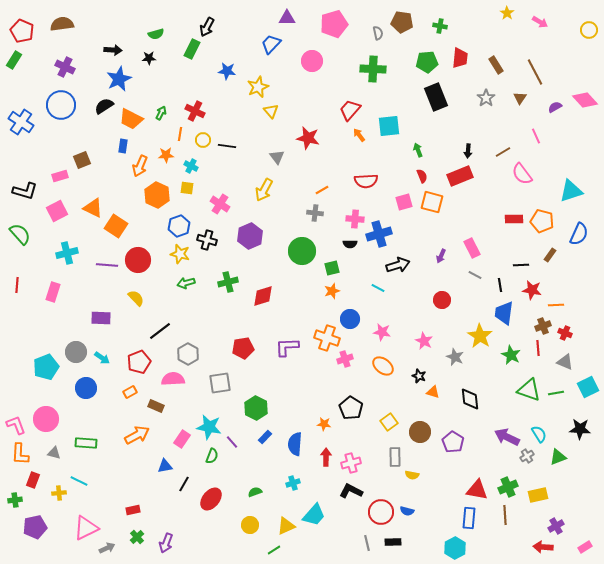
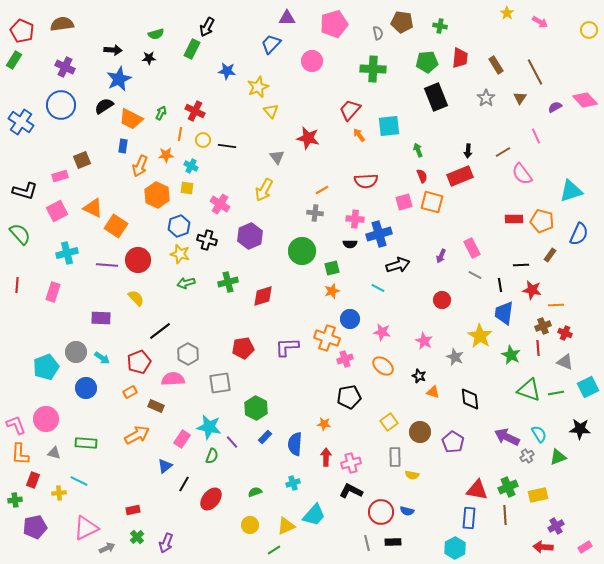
black pentagon at (351, 408): moved 2 px left, 11 px up; rotated 30 degrees clockwise
blue triangle at (165, 466): rotated 28 degrees counterclockwise
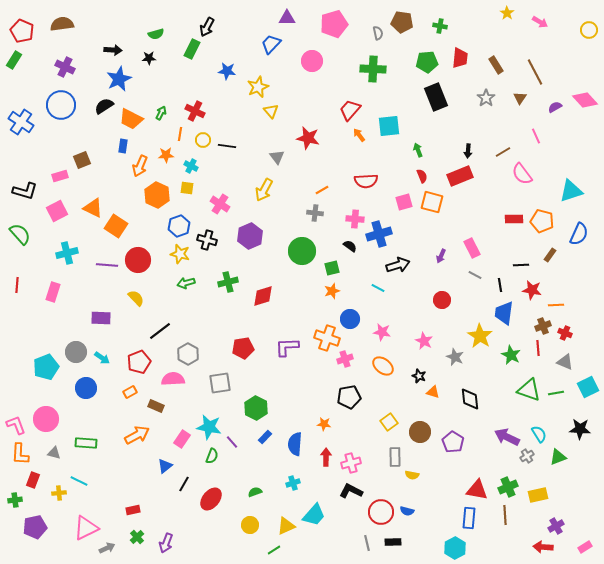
black semicircle at (350, 244): moved 2 px down; rotated 144 degrees counterclockwise
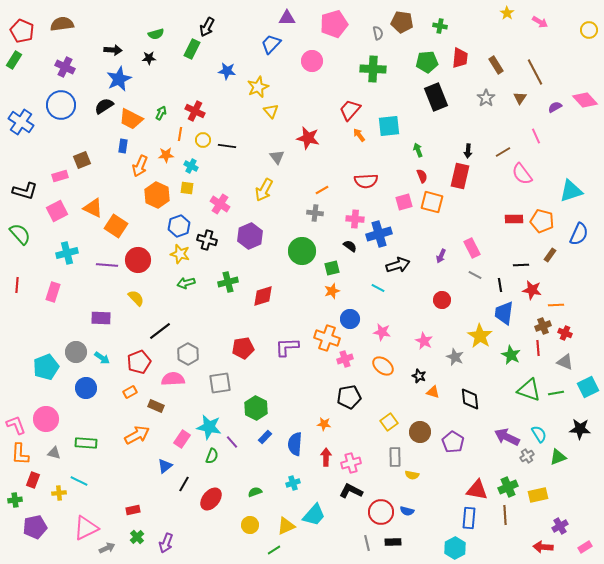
red rectangle at (460, 176): rotated 55 degrees counterclockwise
purple cross at (556, 526): moved 4 px right
